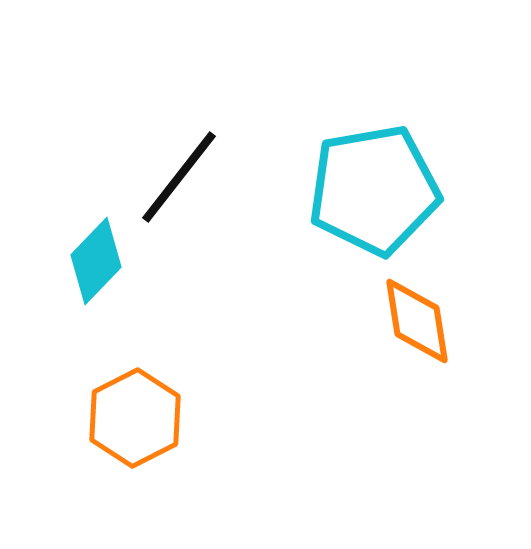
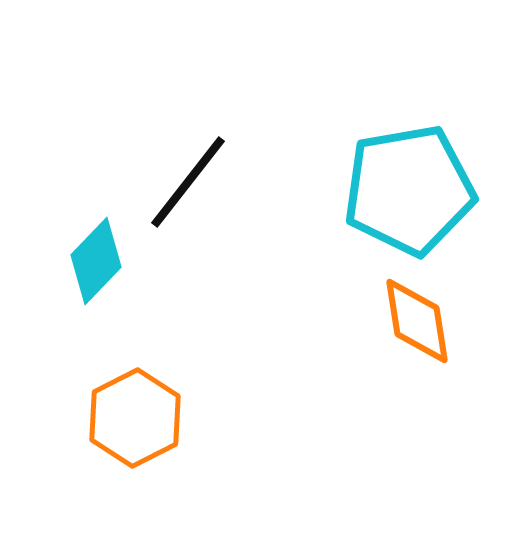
black line: moved 9 px right, 5 px down
cyan pentagon: moved 35 px right
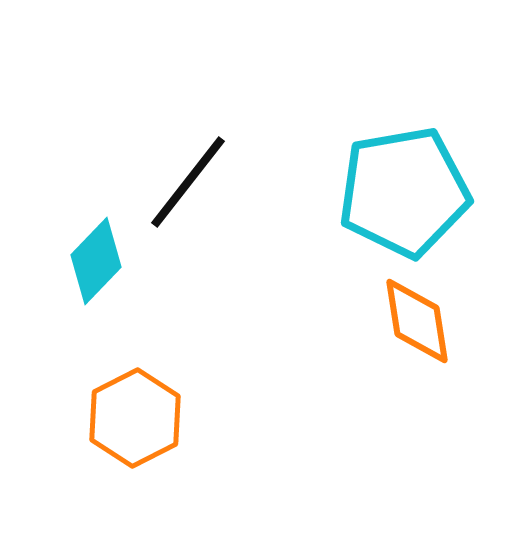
cyan pentagon: moved 5 px left, 2 px down
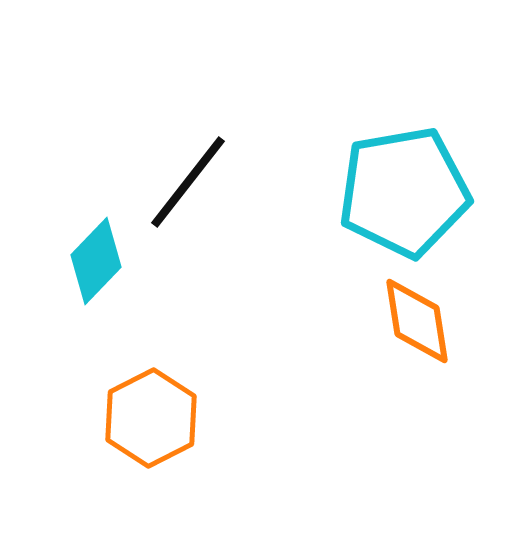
orange hexagon: moved 16 px right
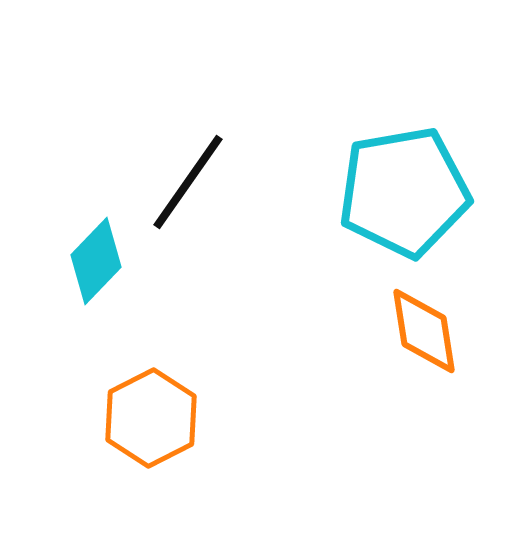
black line: rotated 3 degrees counterclockwise
orange diamond: moved 7 px right, 10 px down
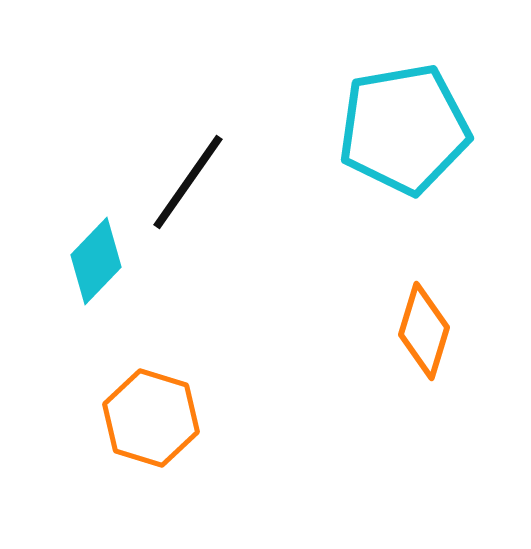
cyan pentagon: moved 63 px up
orange diamond: rotated 26 degrees clockwise
orange hexagon: rotated 16 degrees counterclockwise
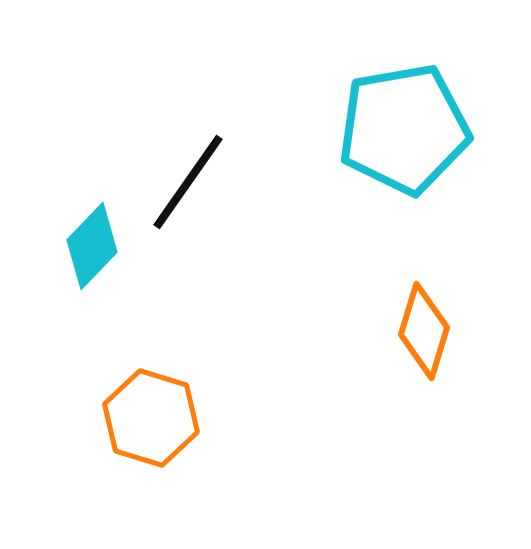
cyan diamond: moved 4 px left, 15 px up
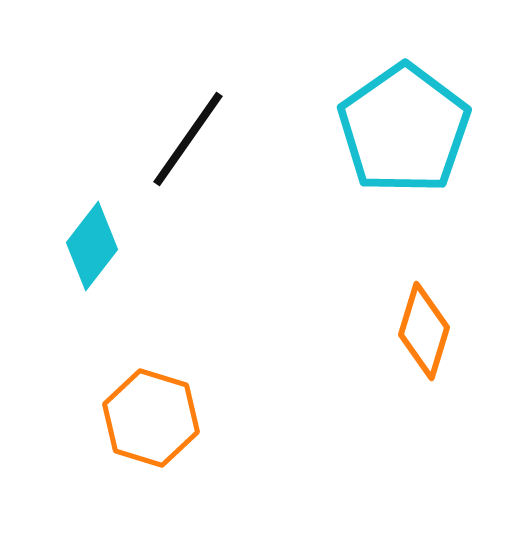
cyan pentagon: rotated 25 degrees counterclockwise
black line: moved 43 px up
cyan diamond: rotated 6 degrees counterclockwise
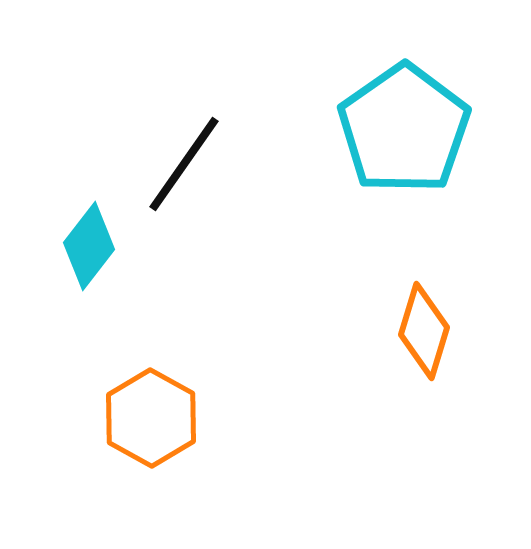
black line: moved 4 px left, 25 px down
cyan diamond: moved 3 px left
orange hexagon: rotated 12 degrees clockwise
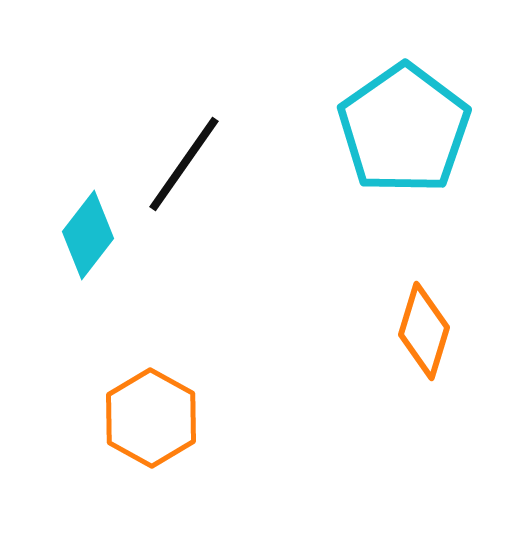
cyan diamond: moved 1 px left, 11 px up
